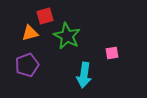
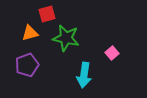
red square: moved 2 px right, 2 px up
green star: moved 1 px left, 2 px down; rotated 16 degrees counterclockwise
pink square: rotated 32 degrees counterclockwise
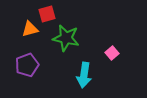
orange triangle: moved 4 px up
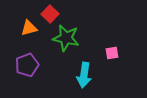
red square: moved 3 px right; rotated 30 degrees counterclockwise
orange triangle: moved 1 px left, 1 px up
pink square: rotated 32 degrees clockwise
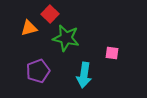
pink square: rotated 16 degrees clockwise
purple pentagon: moved 11 px right, 6 px down
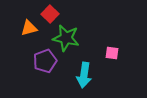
purple pentagon: moved 7 px right, 10 px up
